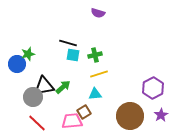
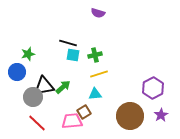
blue circle: moved 8 px down
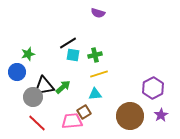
black line: rotated 48 degrees counterclockwise
